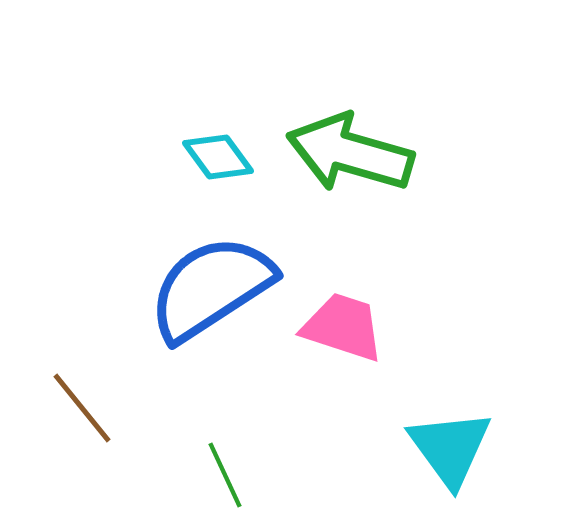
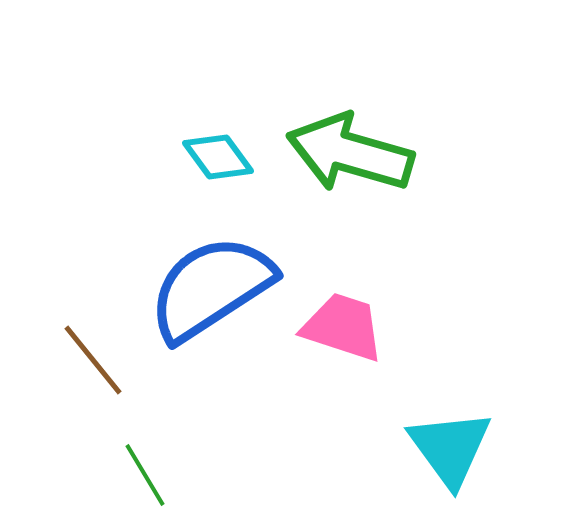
brown line: moved 11 px right, 48 px up
green line: moved 80 px left; rotated 6 degrees counterclockwise
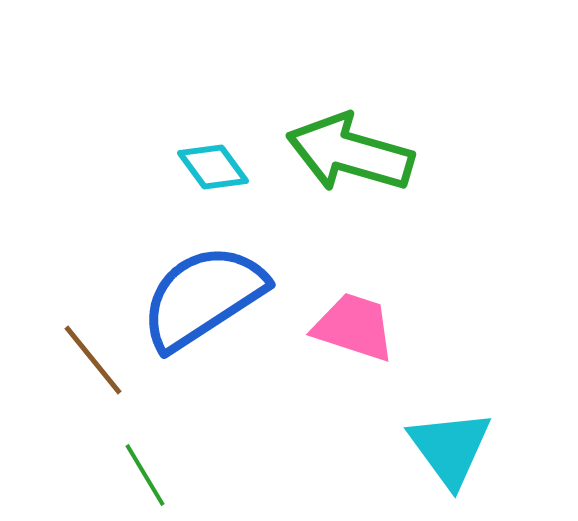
cyan diamond: moved 5 px left, 10 px down
blue semicircle: moved 8 px left, 9 px down
pink trapezoid: moved 11 px right
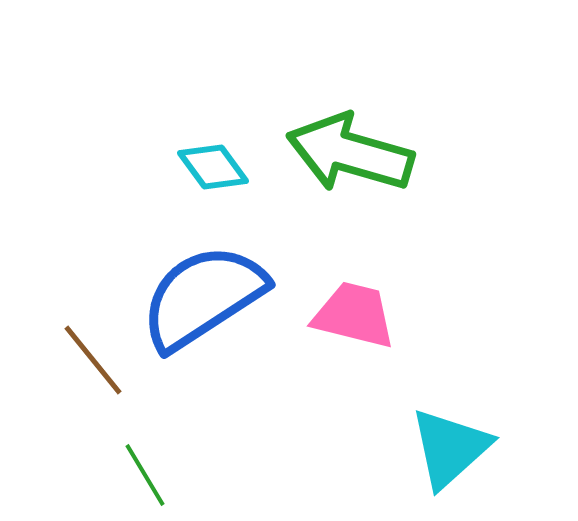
pink trapezoid: moved 12 px up; rotated 4 degrees counterclockwise
cyan triangle: rotated 24 degrees clockwise
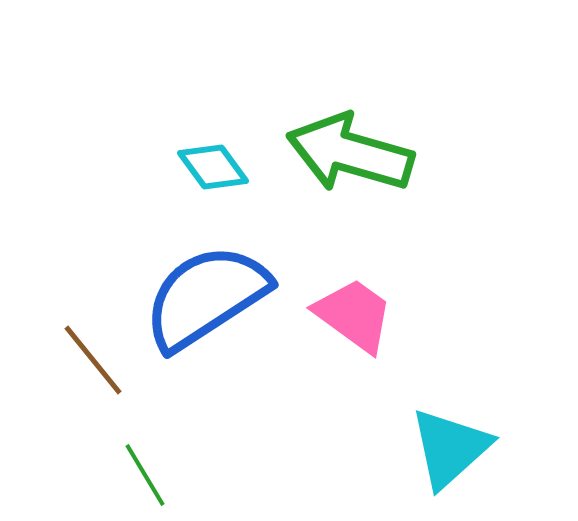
blue semicircle: moved 3 px right
pink trapezoid: rotated 22 degrees clockwise
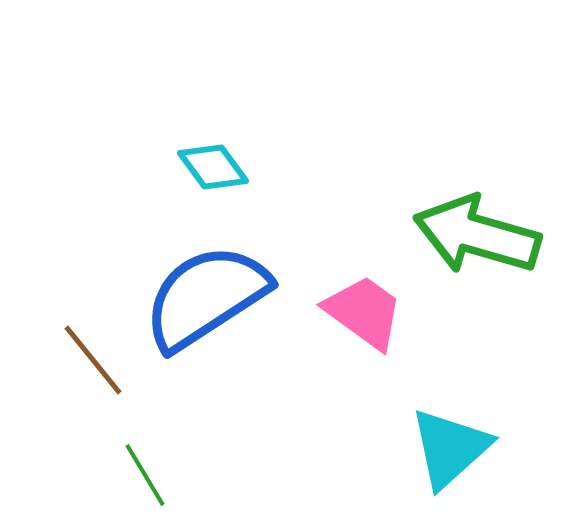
green arrow: moved 127 px right, 82 px down
pink trapezoid: moved 10 px right, 3 px up
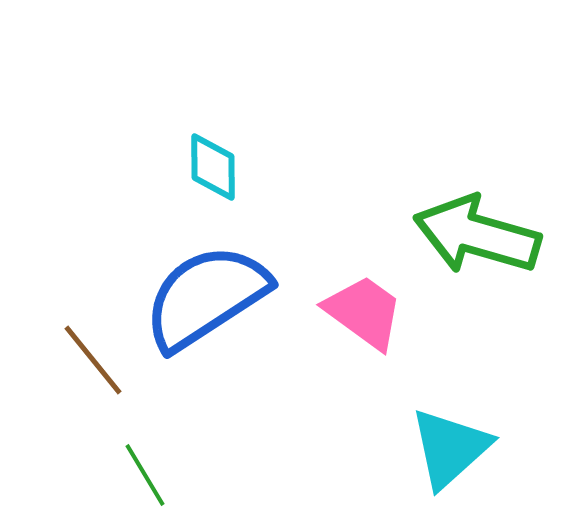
cyan diamond: rotated 36 degrees clockwise
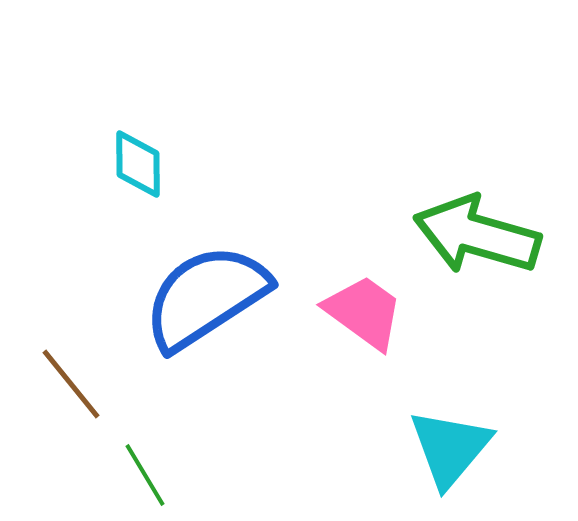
cyan diamond: moved 75 px left, 3 px up
brown line: moved 22 px left, 24 px down
cyan triangle: rotated 8 degrees counterclockwise
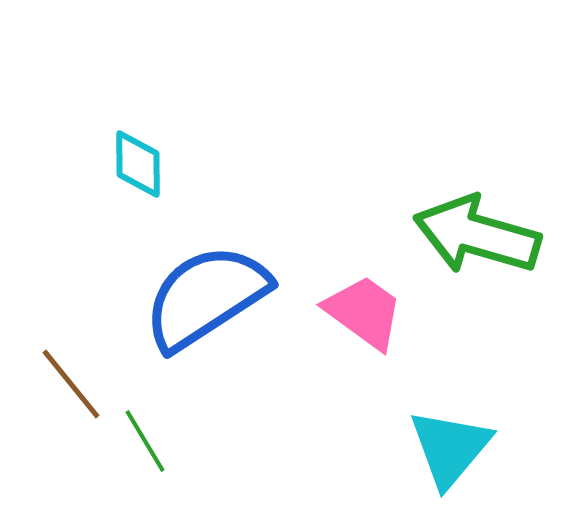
green line: moved 34 px up
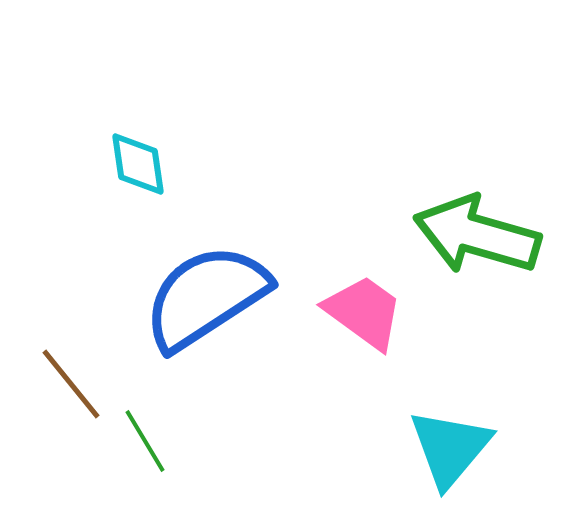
cyan diamond: rotated 8 degrees counterclockwise
